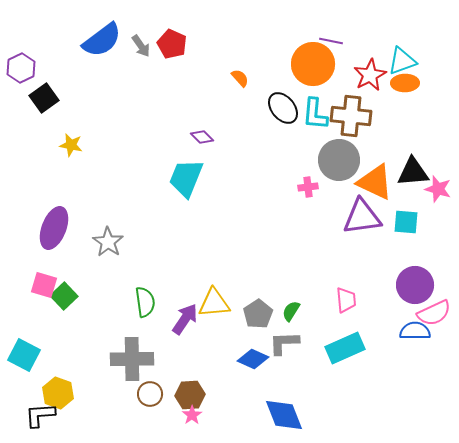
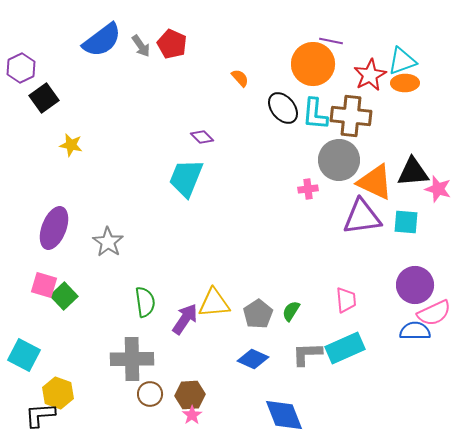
pink cross at (308, 187): moved 2 px down
gray L-shape at (284, 343): moved 23 px right, 11 px down
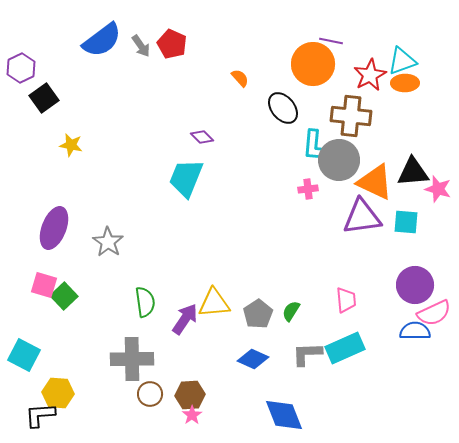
cyan L-shape at (315, 114): moved 32 px down
yellow hexagon at (58, 393): rotated 16 degrees counterclockwise
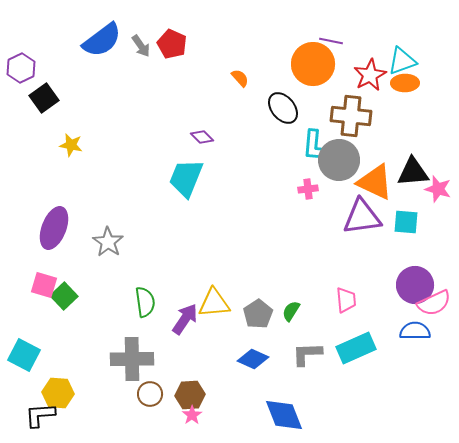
pink semicircle at (434, 313): moved 10 px up
cyan rectangle at (345, 348): moved 11 px right
